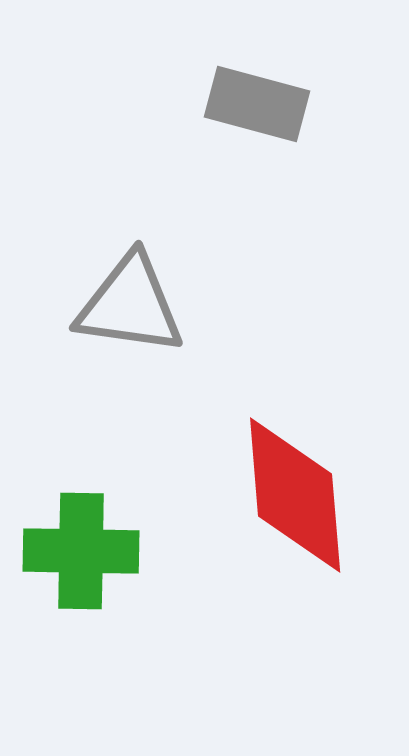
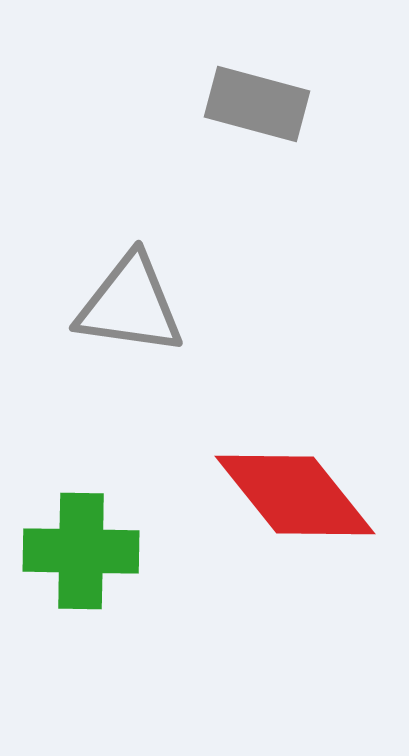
red diamond: rotated 34 degrees counterclockwise
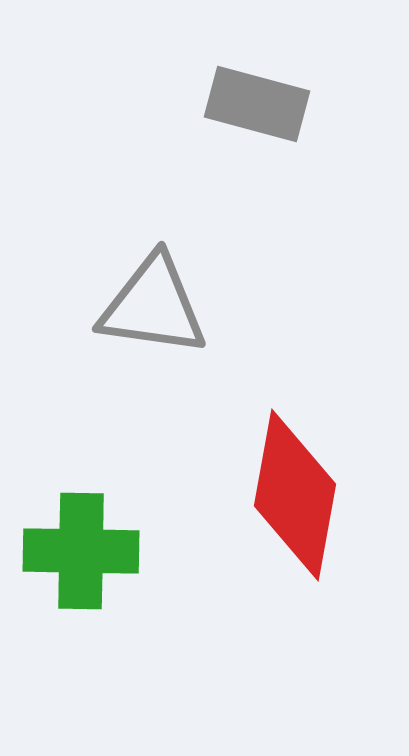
gray triangle: moved 23 px right, 1 px down
red diamond: rotated 49 degrees clockwise
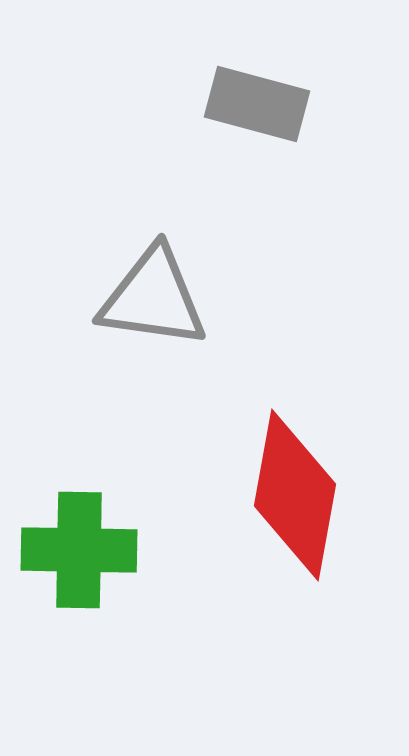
gray triangle: moved 8 px up
green cross: moved 2 px left, 1 px up
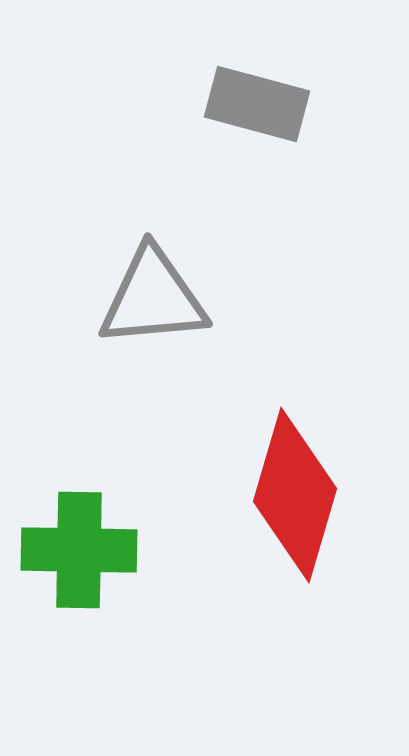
gray triangle: rotated 13 degrees counterclockwise
red diamond: rotated 6 degrees clockwise
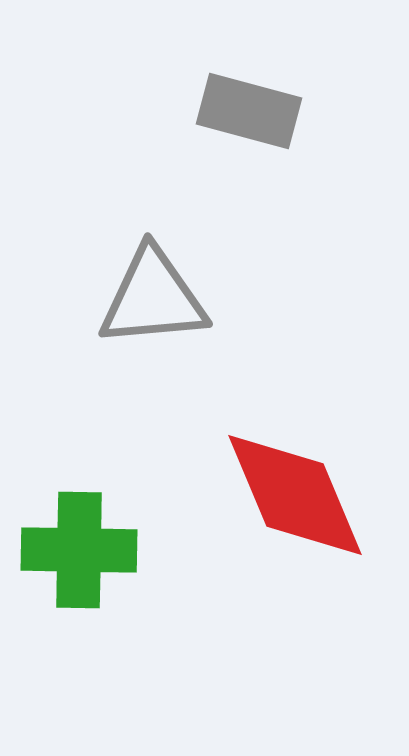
gray rectangle: moved 8 px left, 7 px down
red diamond: rotated 39 degrees counterclockwise
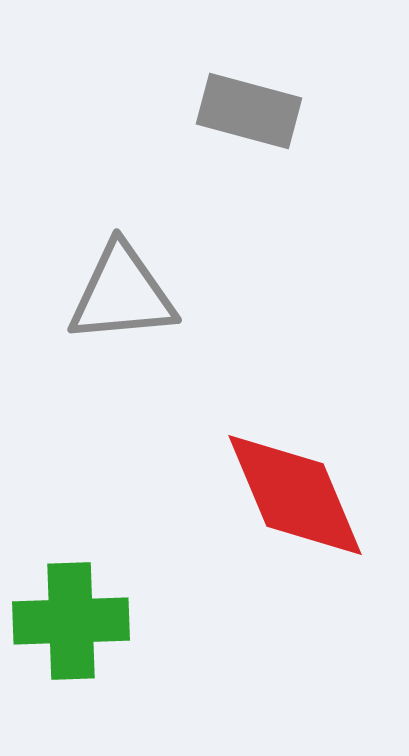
gray triangle: moved 31 px left, 4 px up
green cross: moved 8 px left, 71 px down; rotated 3 degrees counterclockwise
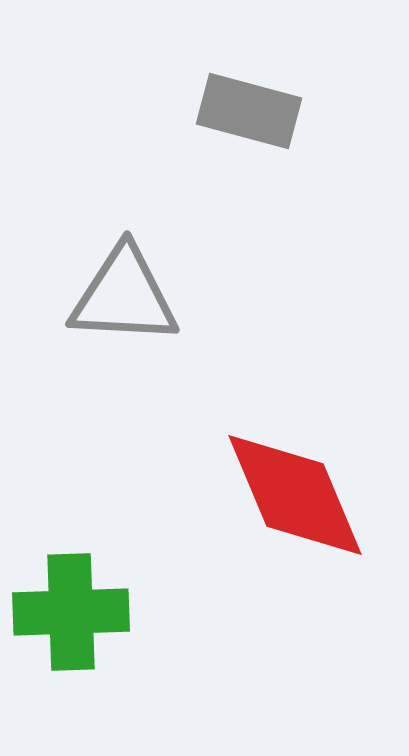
gray triangle: moved 2 px right, 2 px down; rotated 8 degrees clockwise
green cross: moved 9 px up
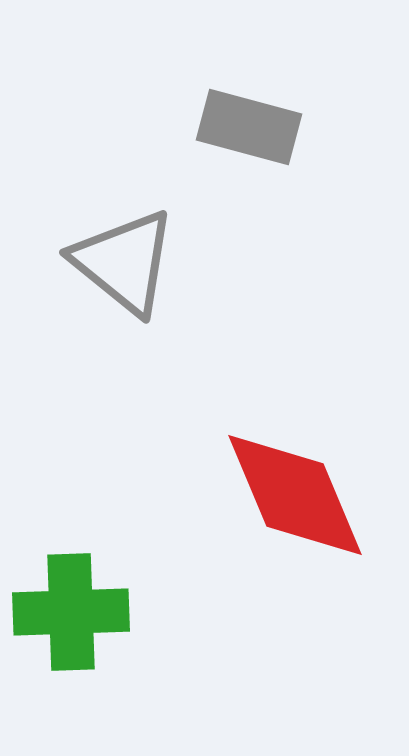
gray rectangle: moved 16 px down
gray triangle: moved 34 px up; rotated 36 degrees clockwise
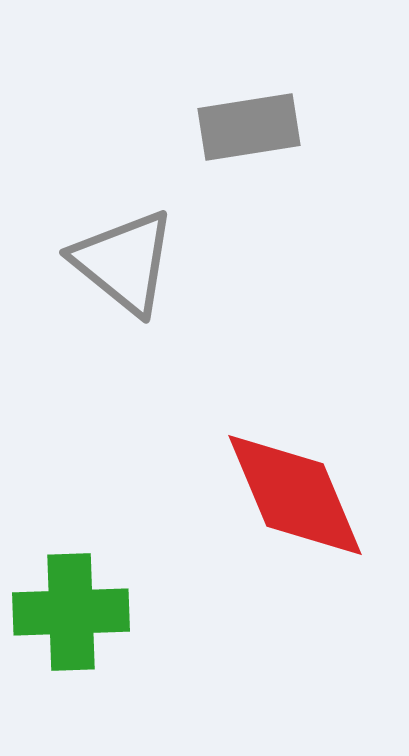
gray rectangle: rotated 24 degrees counterclockwise
